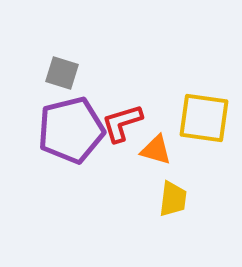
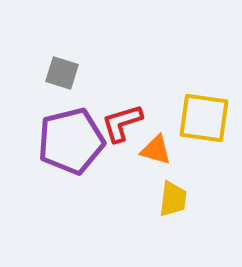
purple pentagon: moved 11 px down
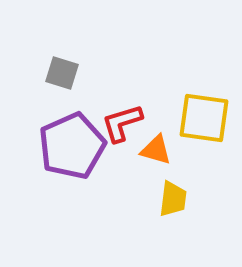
purple pentagon: moved 1 px right, 5 px down; rotated 10 degrees counterclockwise
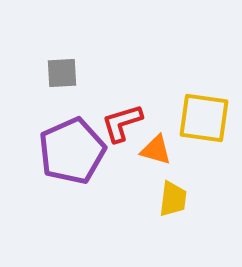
gray square: rotated 20 degrees counterclockwise
purple pentagon: moved 5 px down
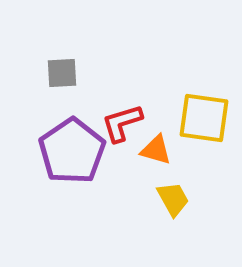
purple pentagon: rotated 10 degrees counterclockwise
yellow trapezoid: rotated 36 degrees counterclockwise
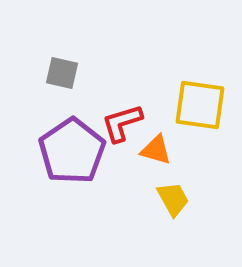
gray square: rotated 16 degrees clockwise
yellow square: moved 4 px left, 13 px up
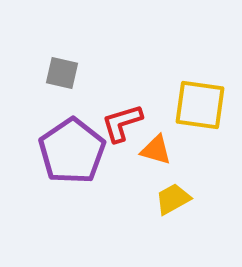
yellow trapezoid: rotated 90 degrees counterclockwise
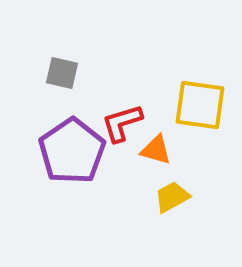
yellow trapezoid: moved 1 px left, 2 px up
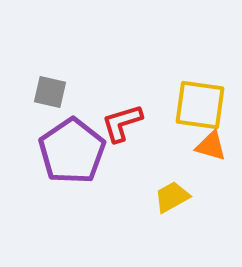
gray square: moved 12 px left, 19 px down
orange triangle: moved 55 px right, 4 px up
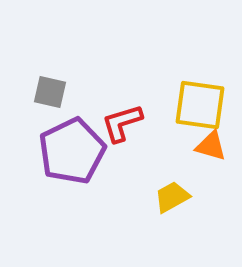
purple pentagon: rotated 8 degrees clockwise
